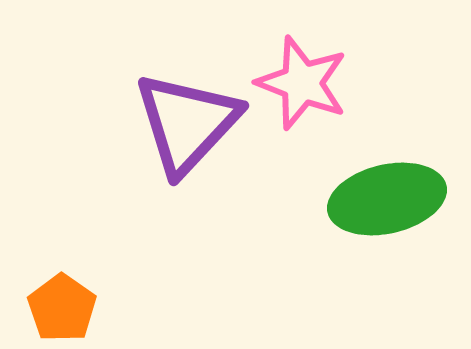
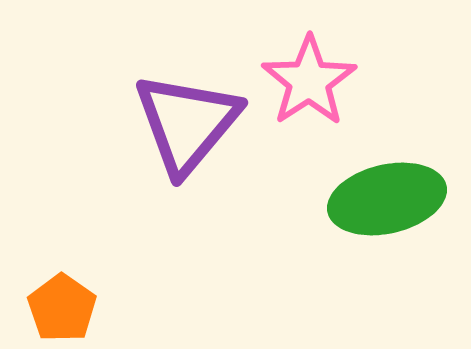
pink star: moved 7 px right, 2 px up; rotated 18 degrees clockwise
purple triangle: rotated 3 degrees counterclockwise
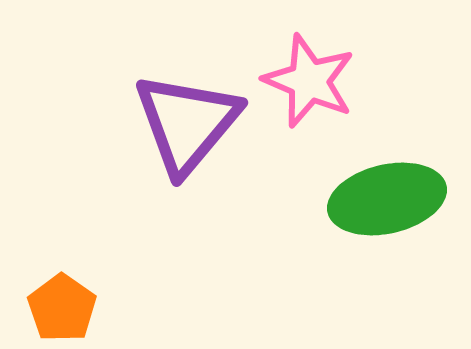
pink star: rotated 16 degrees counterclockwise
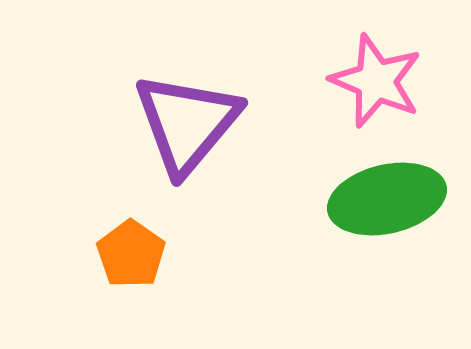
pink star: moved 67 px right
orange pentagon: moved 69 px right, 54 px up
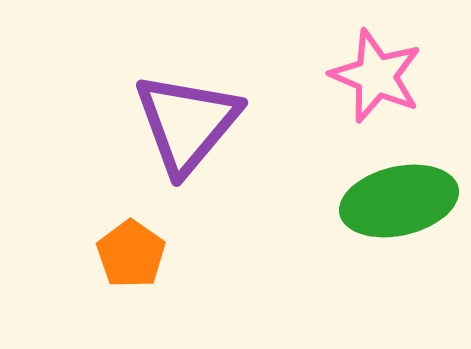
pink star: moved 5 px up
green ellipse: moved 12 px right, 2 px down
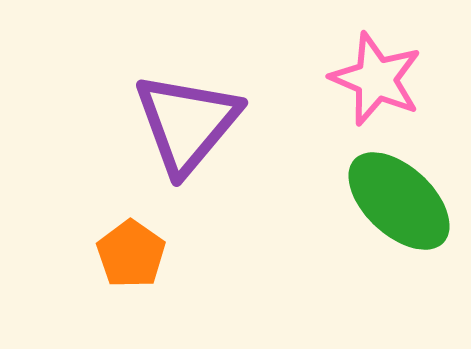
pink star: moved 3 px down
green ellipse: rotated 56 degrees clockwise
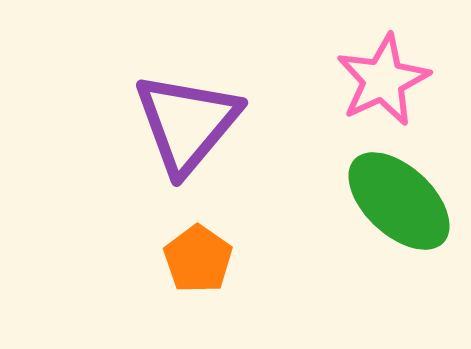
pink star: moved 7 px right, 1 px down; rotated 24 degrees clockwise
orange pentagon: moved 67 px right, 5 px down
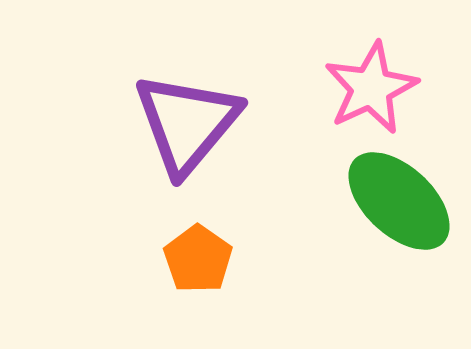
pink star: moved 12 px left, 8 px down
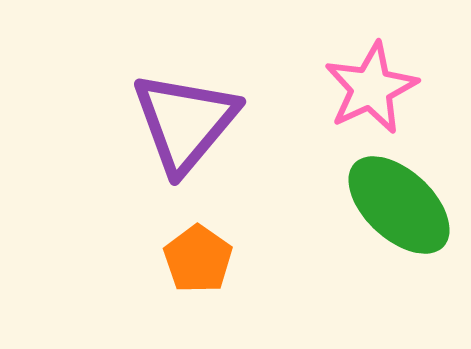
purple triangle: moved 2 px left, 1 px up
green ellipse: moved 4 px down
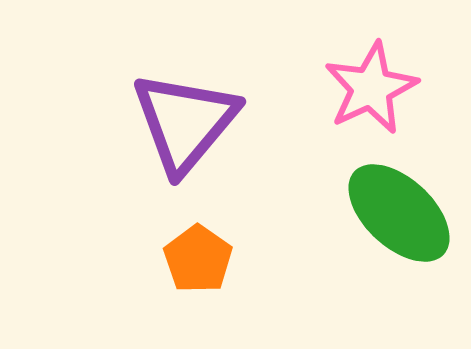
green ellipse: moved 8 px down
